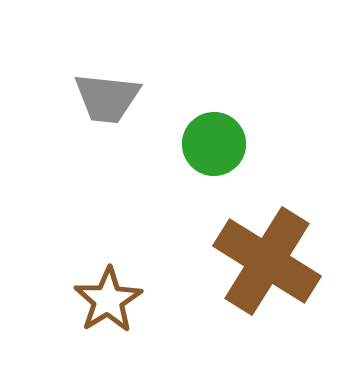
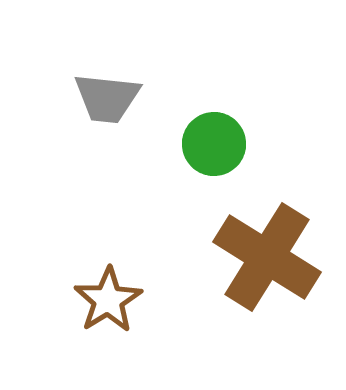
brown cross: moved 4 px up
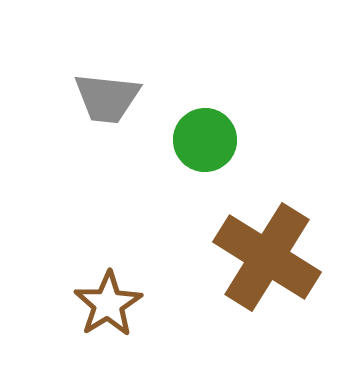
green circle: moved 9 px left, 4 px up
brown star: moved 4 px down
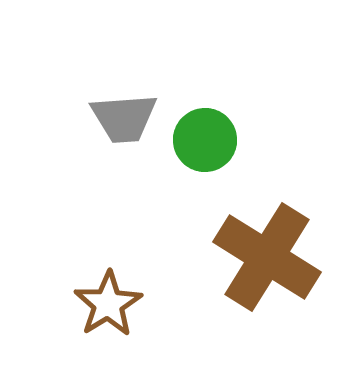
gray trapezoid: moved 17 px right, 20 px down; rotated 10 degrees counterclockwise
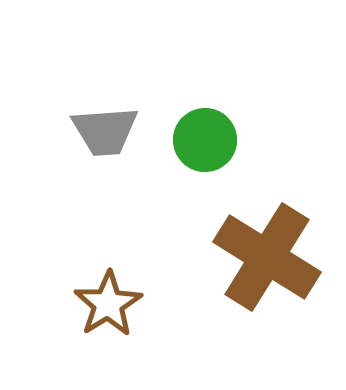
gray trapezoid: moved 19 px left, 13 px down
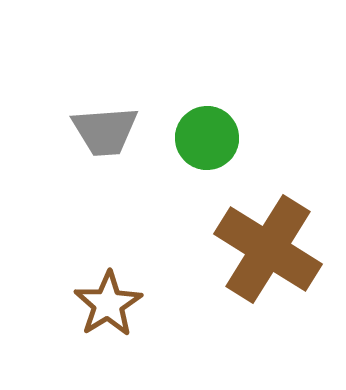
green circle: moved 2 px right, 2 px up
brown cross: moved 1 px right, 8 px up
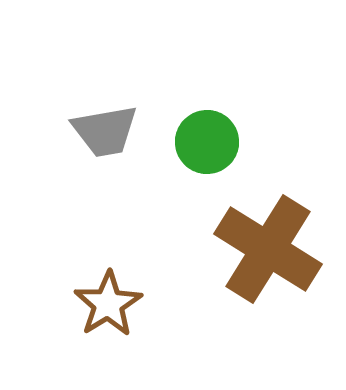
gray trapezoid: rotated 6 degrees counterclockwise
green circle: moved 4 px down
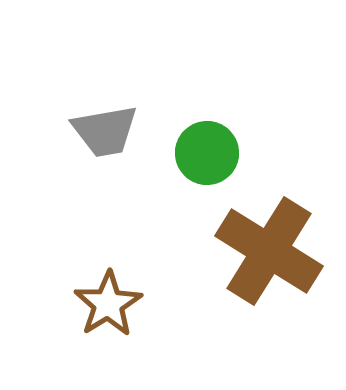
green circle: moved 11 px down
brown cross: moved 1 px right, 2 px down
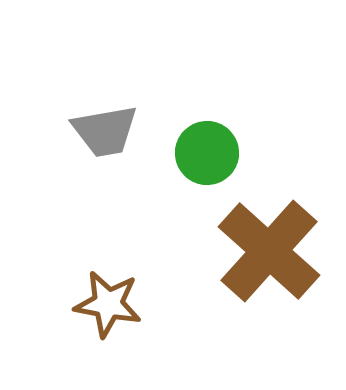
brown cross: rotated 10 degrees clockwise
brown star: rotated 30 degrees counterclockwise
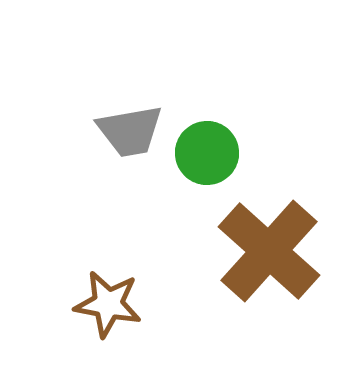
gray trapezoid: moved 25 px right
